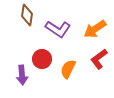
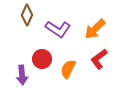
brown diamond: rotated 15 degrees clockwise
orange arrow: rotated 10 degrees counterclockwise
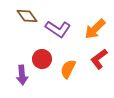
brown diamond: moved 1 px down; rotated 60 degrees counterclockwise
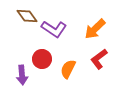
purple L-shape: moved 4 px left
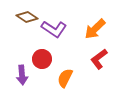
brown diamond: moved 1 px down; rotated 20 degrees counterclockwise
orange semicircle: moved 3 px left, 9 px down
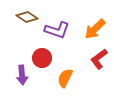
purple L-shape: moved 3 px right, 1 px down; rotated 15 degrees counterclockwise
red circle: moved 1 px up
